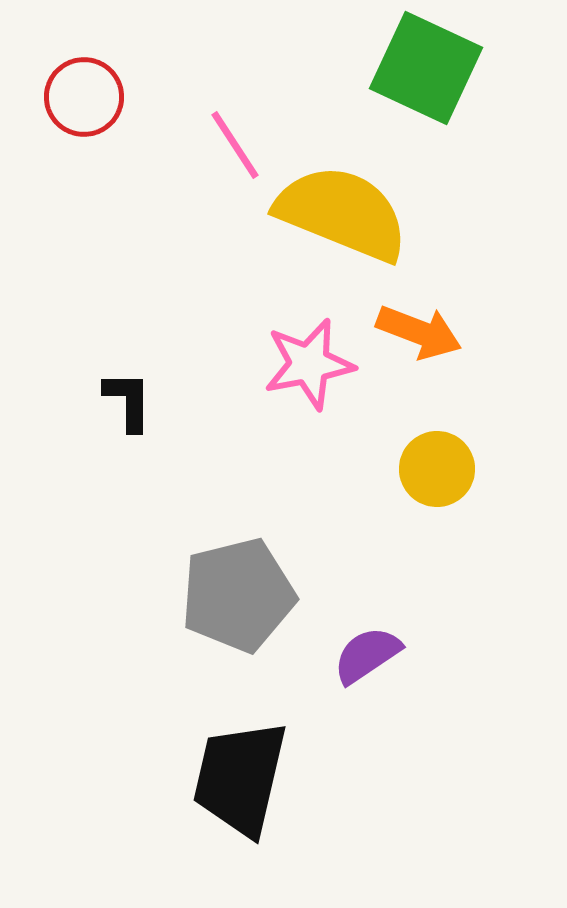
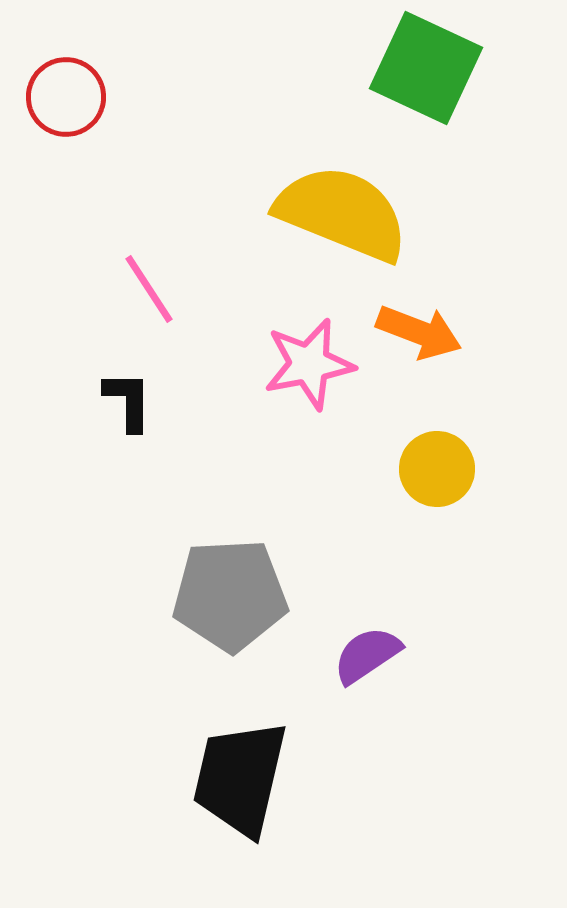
red circle: moved 18 px left
pink line: moved 86 px left, 144 px down
gray pentagon: moved 8 px left; rotated 11 degrees clockwise
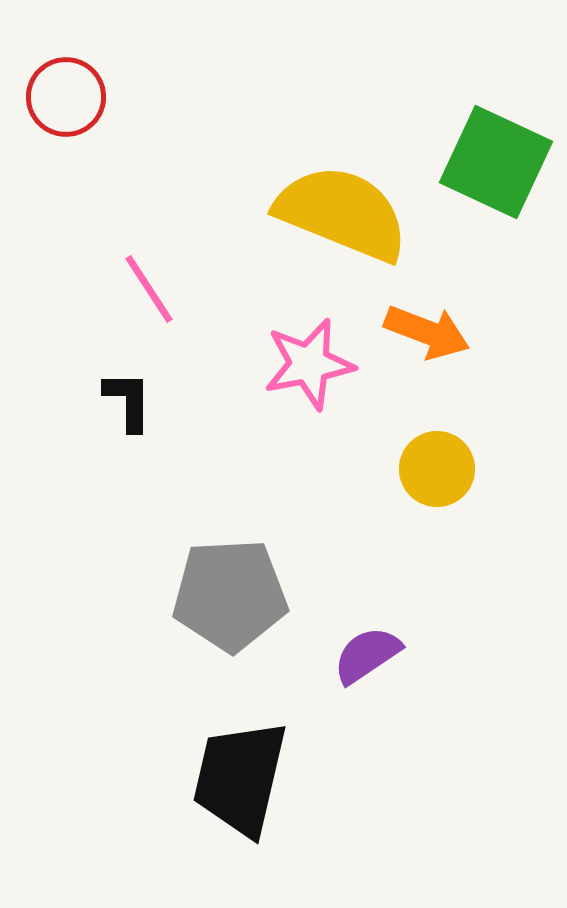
green square: moved 70 px right, 94 px down
orange arrow: moved 8 px right
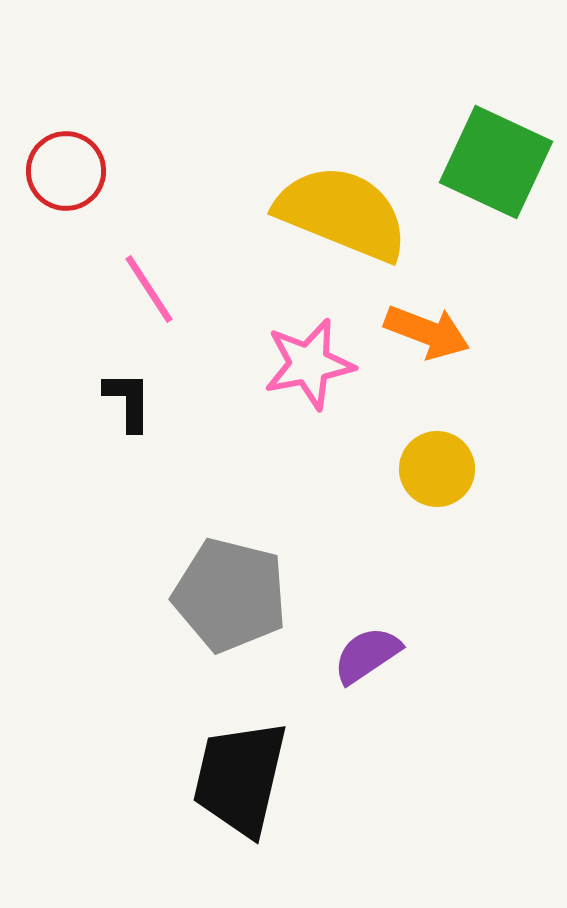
red circle: moved 74 px down
gray pentagon: rotated 17 degrees clockwise
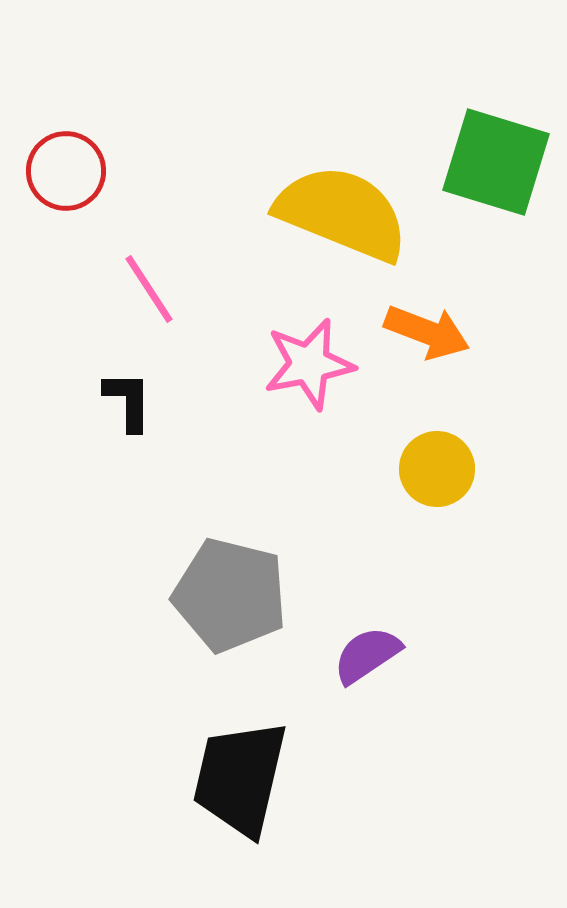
green square: rotated 8 degrees counterclockwise
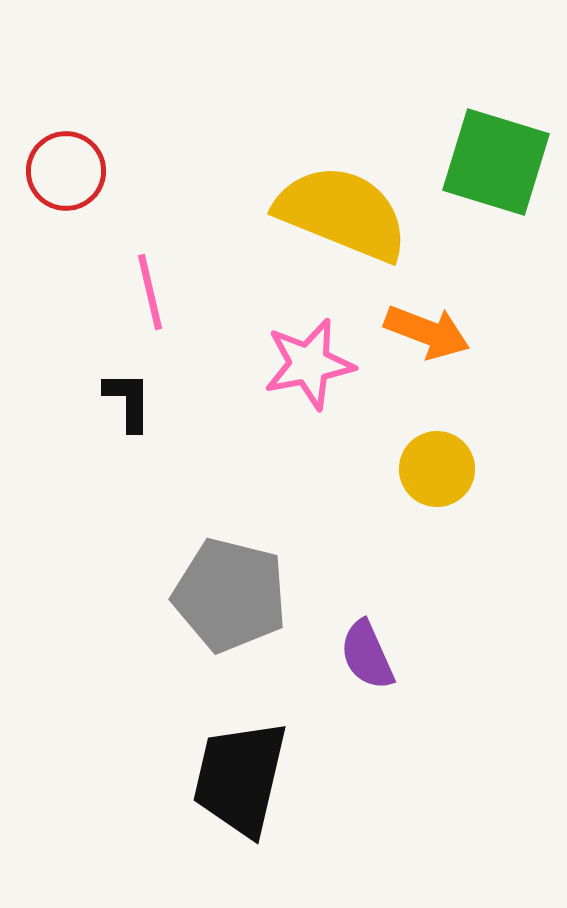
pink line: moved 1 px right, 3 px down; rotated 20 degrees clockwise
purple semicircle: rotated 80 degrees counterclockwise
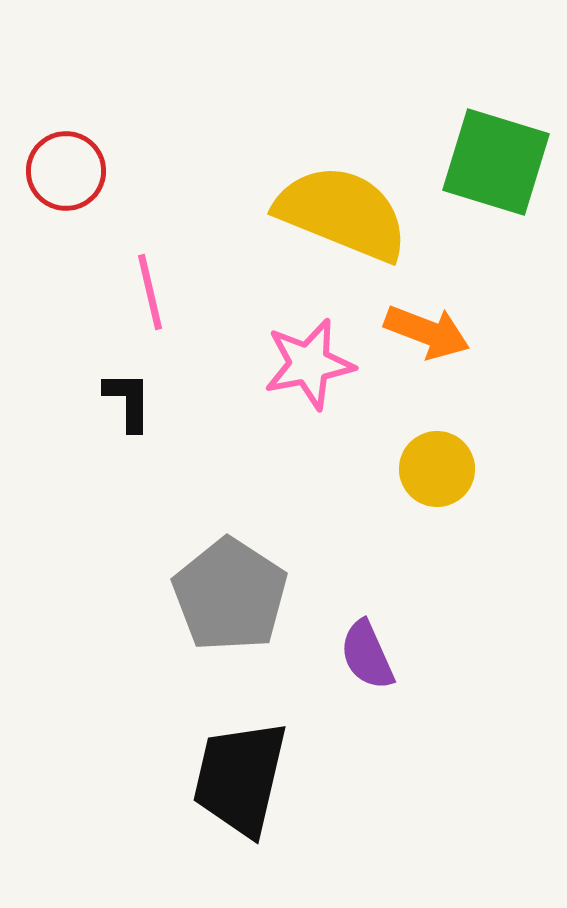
gray pentagon: rotated 19 degrees clockwise
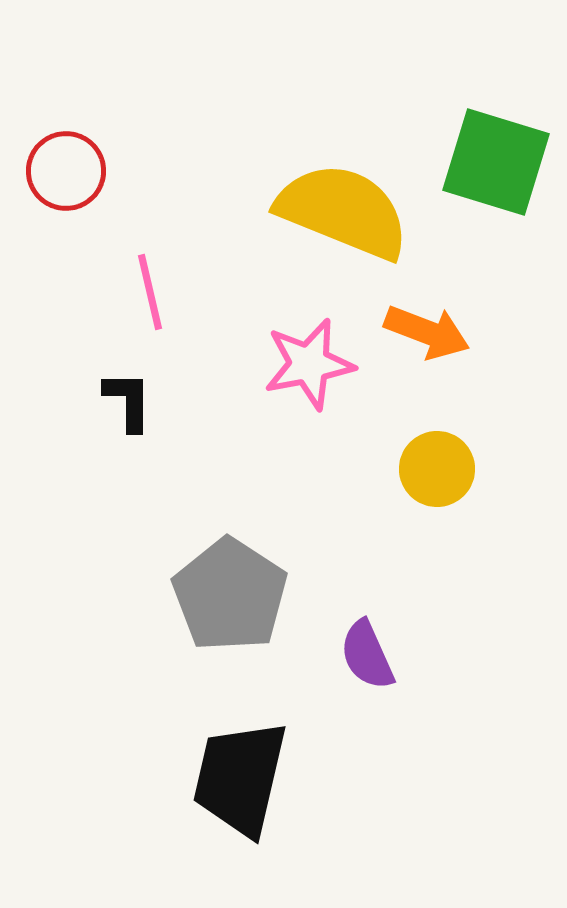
yellow semicircle: moved 1 px right, 2 px up
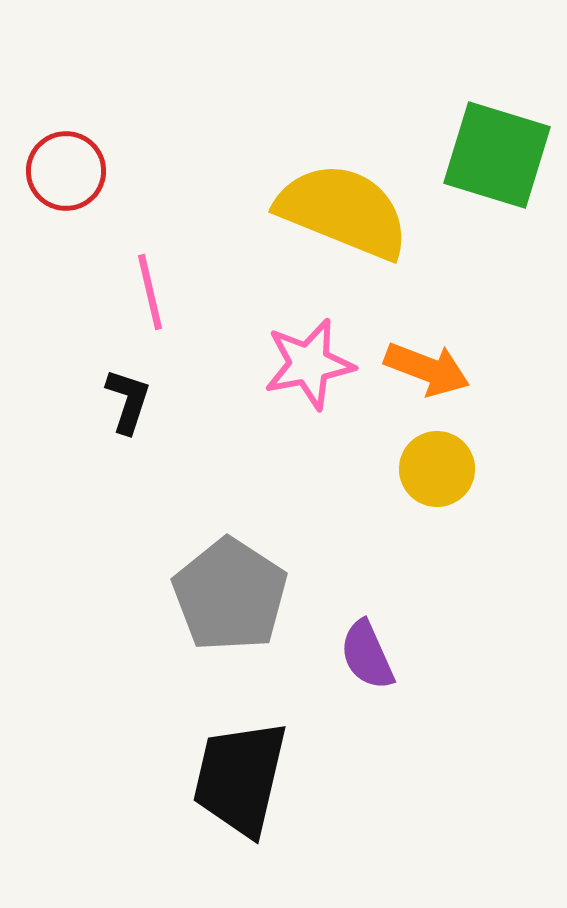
green square: moved 1 px right, 7 px up
orange arrow: moved 37 px down
black L-shape: rotated 18 degrees clockwise
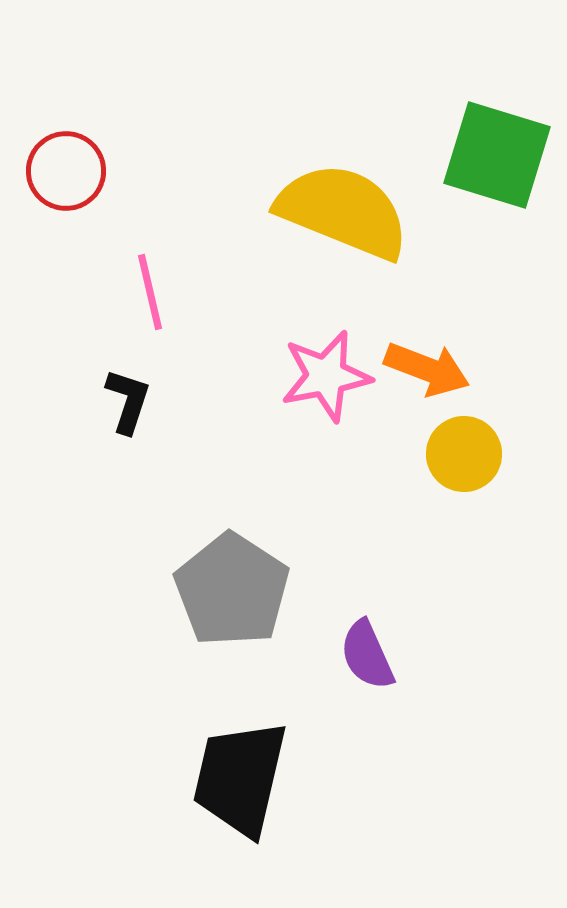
pink star: moved 17 px right, 12 px down
yellow circle: moved 27 px right, 15 px up
gray pentagon: moved 2 px right, 5 px up
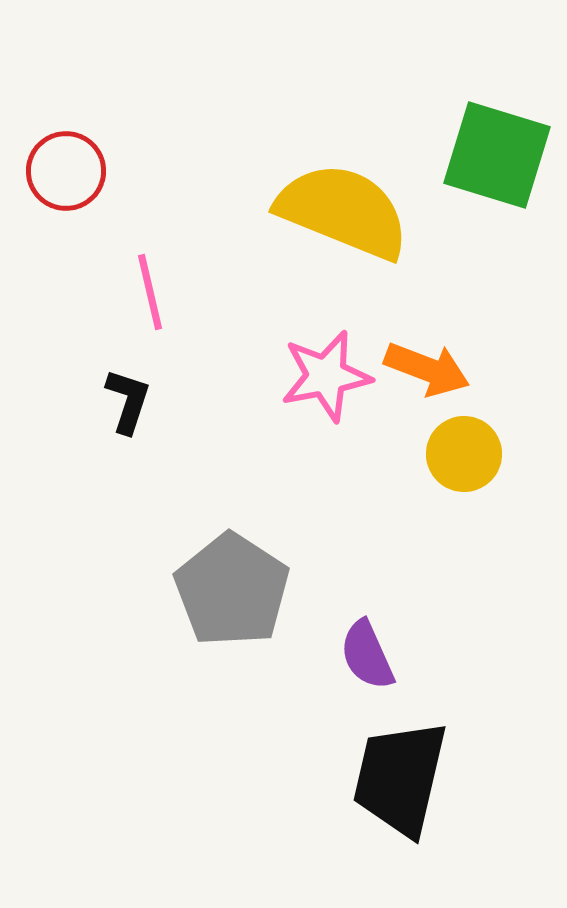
black trapezoid: moved 160 px right
